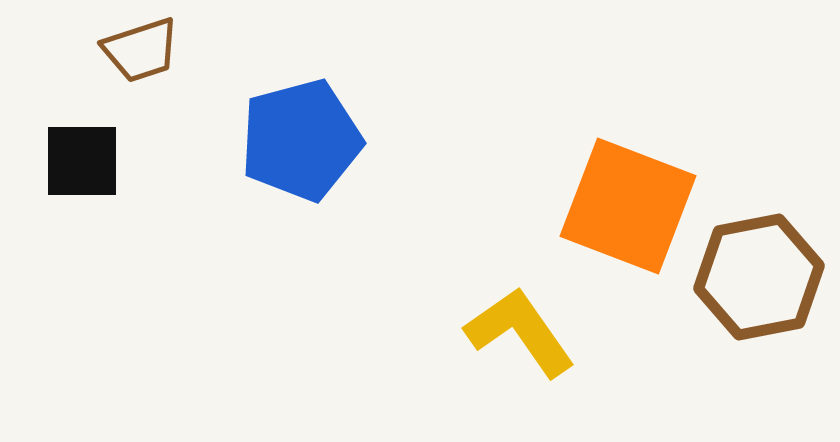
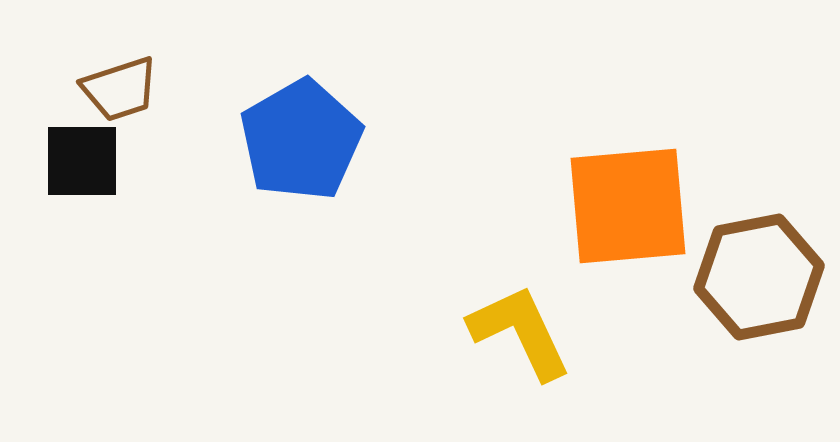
brown trapezoid: moved 21 px left, 39 px down
blue pentagon: rotated 15 degrees counterclockwise
orange square: rotated 26 degrees counterclockwise
yellow L-shape: rotated 10 degrees clockwise
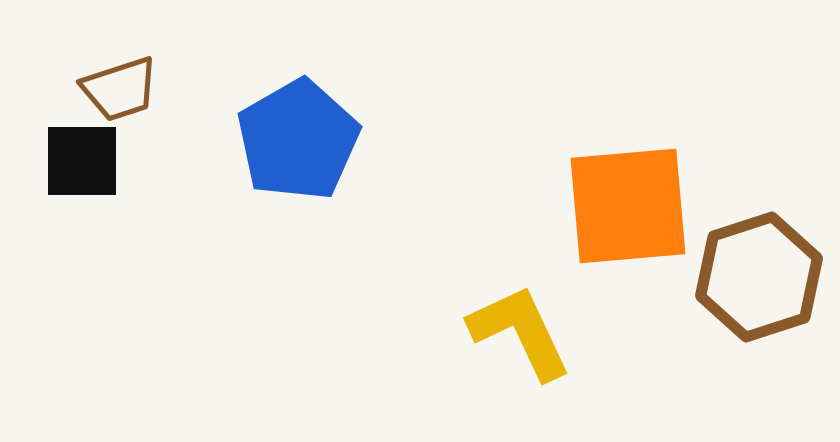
blue pentagon: moved 3 px left
brown hexagon: rotated 7 degrees counterclockwise
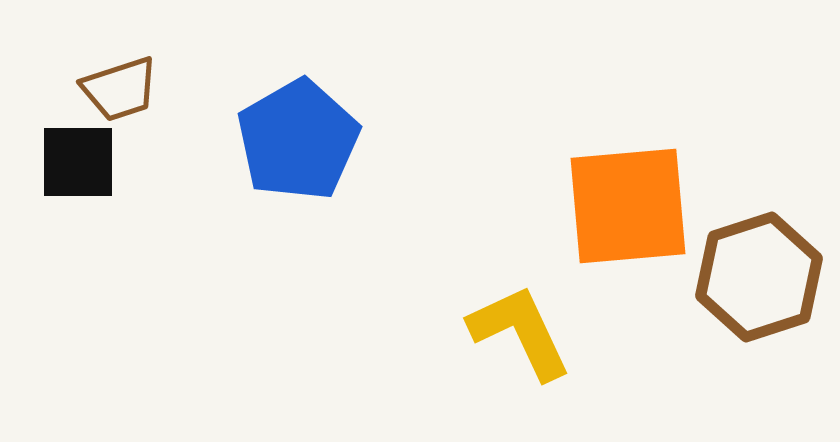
black square: moved 4 px left, 1 px down
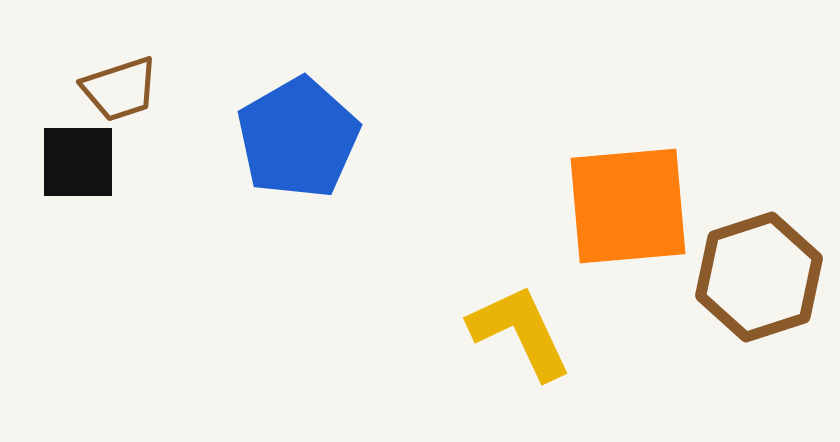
blue pentagon: moved 2 px up
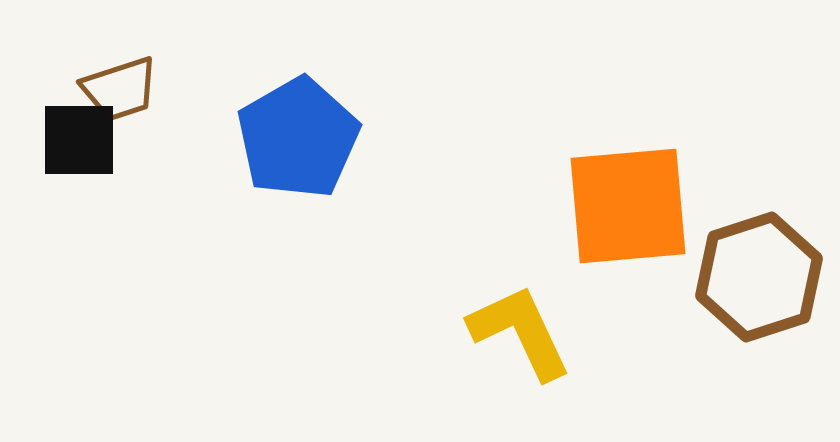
black square: moved 1 px right, 22 px up
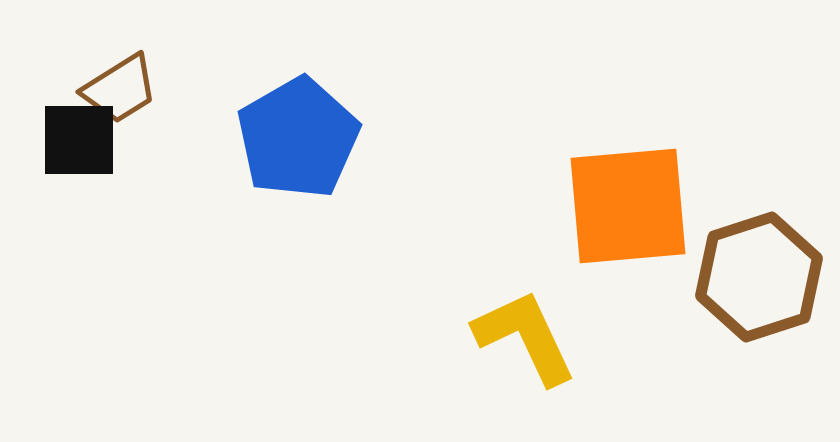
brown trapezoid: rotated 14 degrees counterclockwise
yellow L-shape: moved 5 px right, 5 px down
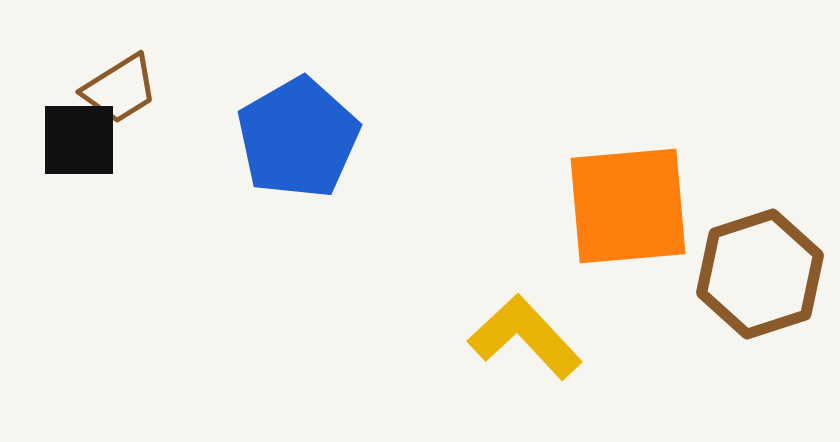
brown hexagon: moved 1 px right, 3 px up
yellow L-shape: rotated 18 degrees counterclockwise
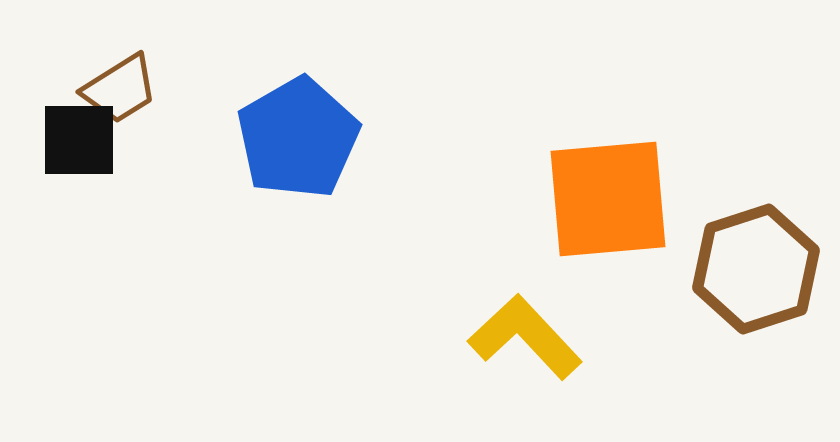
orange square: moved 20 px left, 7 px up
brown hexagon: moved 4 px left, 5 px up
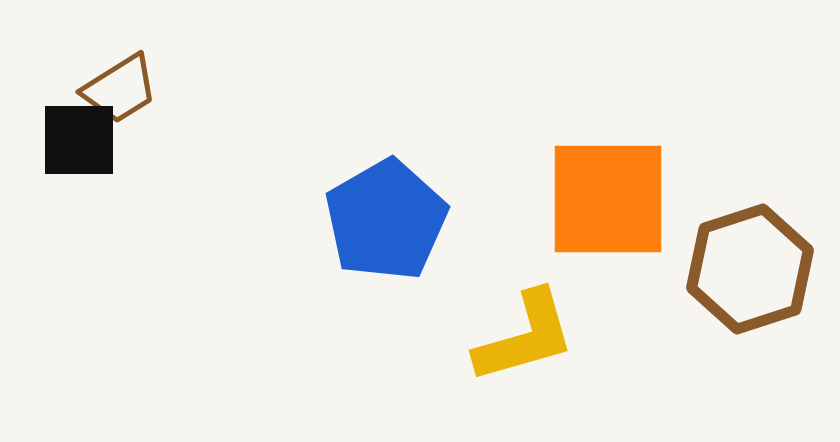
blue pentagon: moved 88 px right, 82 px down
orange square: rotated 5 degrees clockwise
brown hexagon: moved 6 px left
yellow L-shape: rotated 117 degrees clockwise
